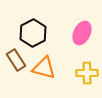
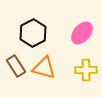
pink ellipse: rotated 15 degrees clockwise
brown rectangle: moved 6 px down
yellow cross: moved 1 px left, 3 px up
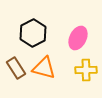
pink ellipse: moved 4 px left, 5 px down; rotated 15 degrees counterclockwise
brown rectangle: moved 2 px down
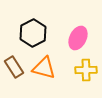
brown rectangle: moved 2 px left, 1 px up
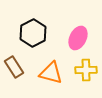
orange triangle: moved 7 px right, 5 px down
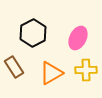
orange triangle: rotated 45 degrees counterclockwise
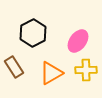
pink ellipse: moved 3 px down; rotated 10 degrees clockwise
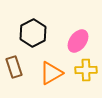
brown rectangle: rotated 15 degrees clockwise
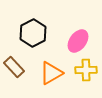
brown rectangle: rotated 25 degrees counterclockwise
